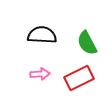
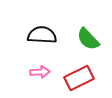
green semicircle: moved 1 px right, 4 px up; rotated 15 degrees counterclockwise
pink arrow: moved 2 px up
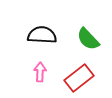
pink arrow: rotated 84 degrees counterclockwise
red rectangle: rotated 12 degrees counterclockwise
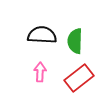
green semicircle: moved 13 px left, 2 px down; rotated 45 degrees clockwise
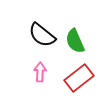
black semicircle: rotated 144 degrees counterclockwise
green semicircle: rotated 25 degrees counterclockwise
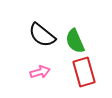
pink arrow: rotated 72 degrees clockwise
red rectangle: moved 5 px right, 6 px up; rotated 68 degrees counterclockwise
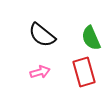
green semicircle: moved 16 px right, 3 px up
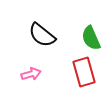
pink arrow: moved 9 px left, 2 px down
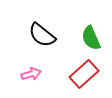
red rectangle: moved 2 px down; rotated 64 degrees clockwise
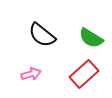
green semicircle: rotated 35 degrees counterclockwise
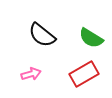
red rectangle: rotated 12 degrees clockwise
